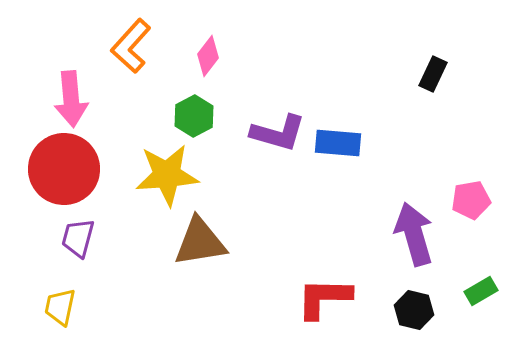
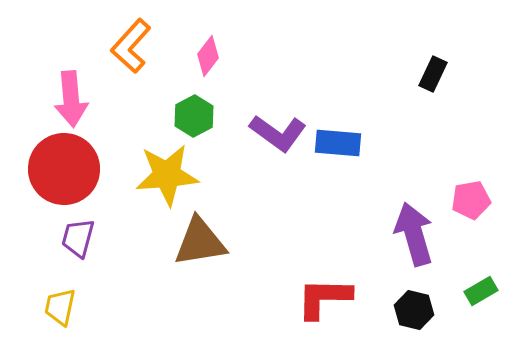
purple L-shape: rotated 20 degrees clockwise
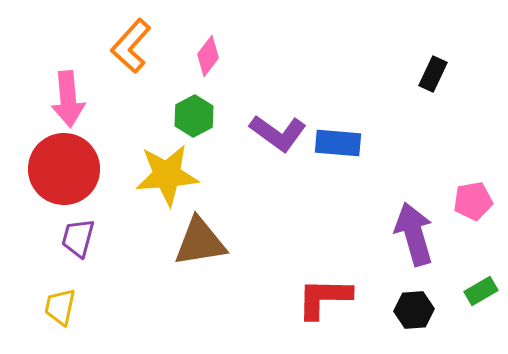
pink arrow: moved 3 px left
pink pentagon: moved 2 px right, 1 px down
black hexagon: rotated 18 degrees counterclockwise
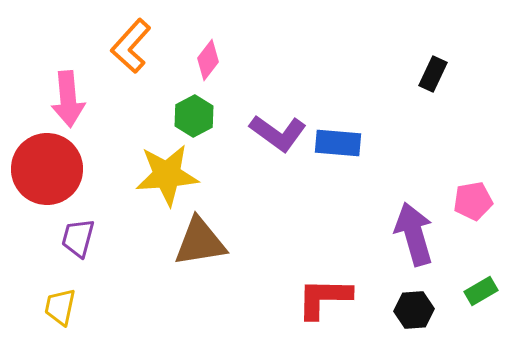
pink diamond: moved 4 px down
red circle: moved 17 px left
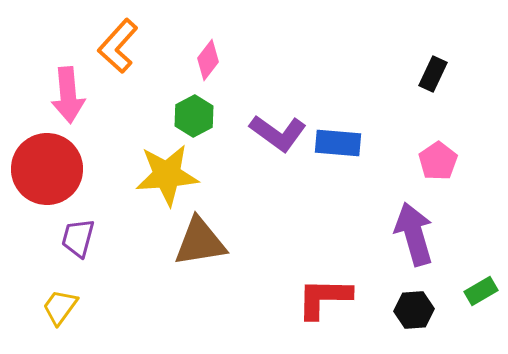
orange L-shape: moved 13 px left
pink arrow: moved 4 px up
pink pentagon: moved 35 px left, 40 px up; rotated 24 degrees counterclockwise
yellow trapezoid: rotated 24 degrees clockwise
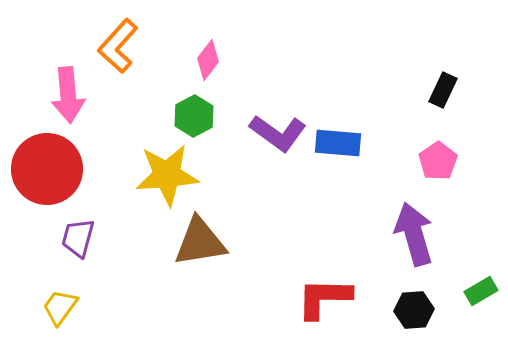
black rectangle: moved 10 px right, 16 px down
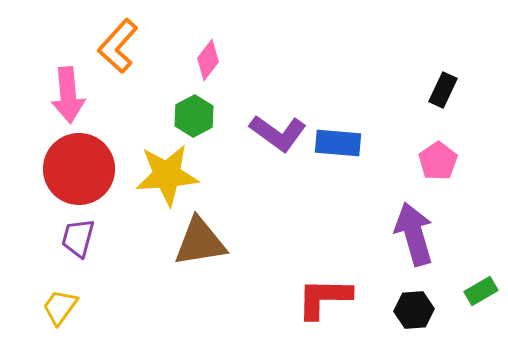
red circle: moved 32 px right
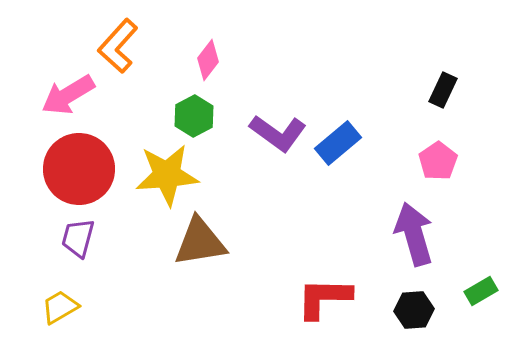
pink arrow: rotated 64 degrees clockwise
blue rectangle: rotated 45 degrees counterclockwise
yellow trapezoid: rotated 24 degrees clockwise
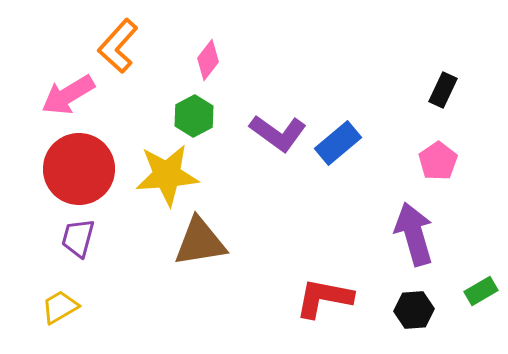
red L-shape: rotated 10 degrees clockwise
